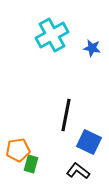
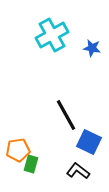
black line: rotated 40 degrees counterclockwise
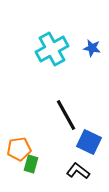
cyan cross: moved 14 px down
orange pentagon: moved 1 px right, 1 px up
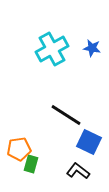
black line: rotated 28 degrees counterclockwise
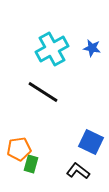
black line: moved 23 px left, 23 px up
blue square: moved 2 px right
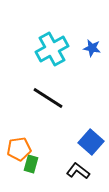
black line: moved 5 px right, 6 px down
blue square: rotated 15 degrees clockwise
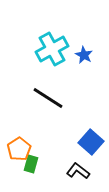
blue star: moved 8 px left, 7 px down; rotated 18 degrees clockwise
orange pentagon: rotated 25 degrees counterclockwise
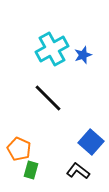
blue star: moved 1 px left; rotated 24 degrees clockwise
black line: rotated 12 degrees clockwise
orange pentagon: rotated 15 degrees counterclockwise
green rectangle: moved 6 px down
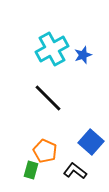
orange pentagon: moved 26 px right, 2 px down
black L-shape: moved 3 px left
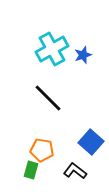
orange pentagon: moved 3 px left, 1 px up; rotated 15 degrees counterclockwise
